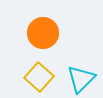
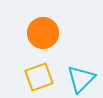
yellow square: rotated 28 degrees clockwise
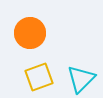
orange circle: moved 13 px left
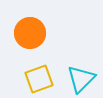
yellow square: moved 2 px down
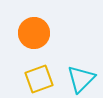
orange circle: moved 4 px right
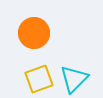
cyan triangle: moved 7 px left
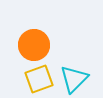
orange circle: moved 12 px down
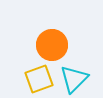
orange circle: moved 18 px right
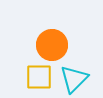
yellow square: moved 2 px up; rotated 20 degrees clockwise
